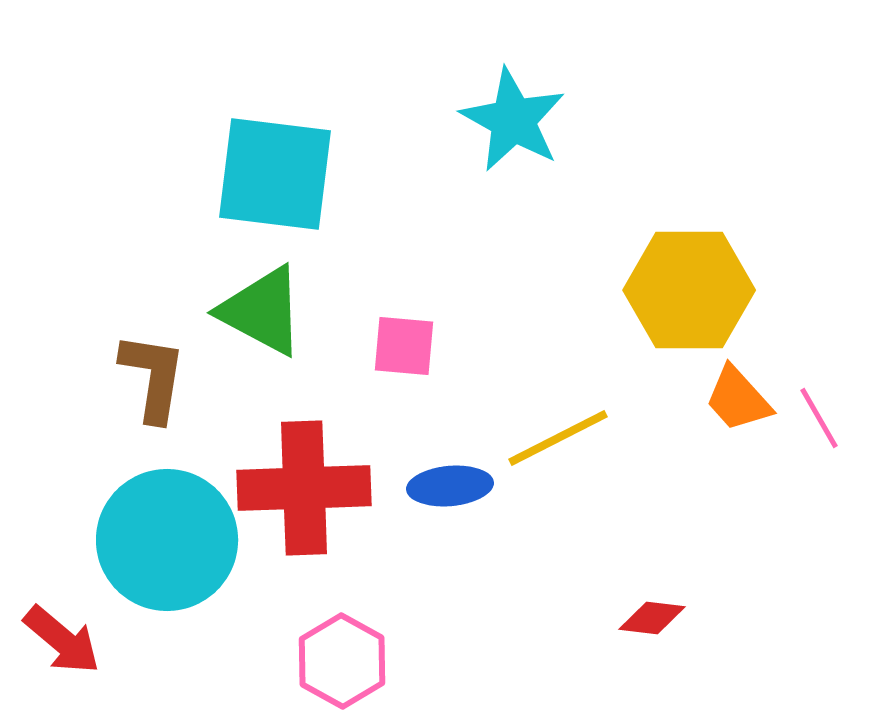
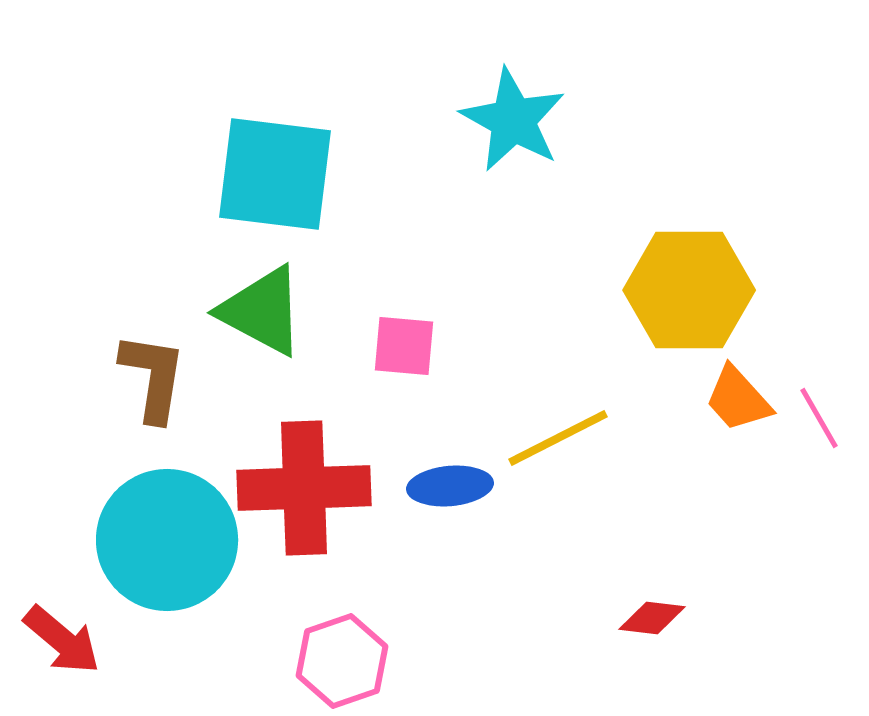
pink hexagon: rotated 12 degrees clockwise
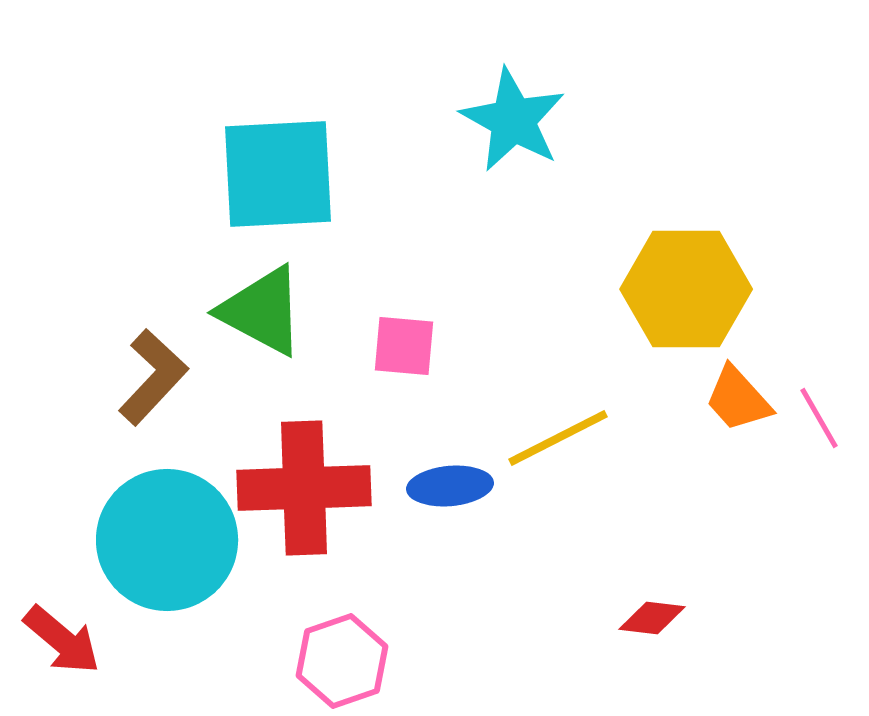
cyan square: moved 3 px right; rotated 10 degrees counterclockwise
yellow hexagon: moved 3 px left, 1 px up
brown L-shape: rotated 34 degrees clockwise
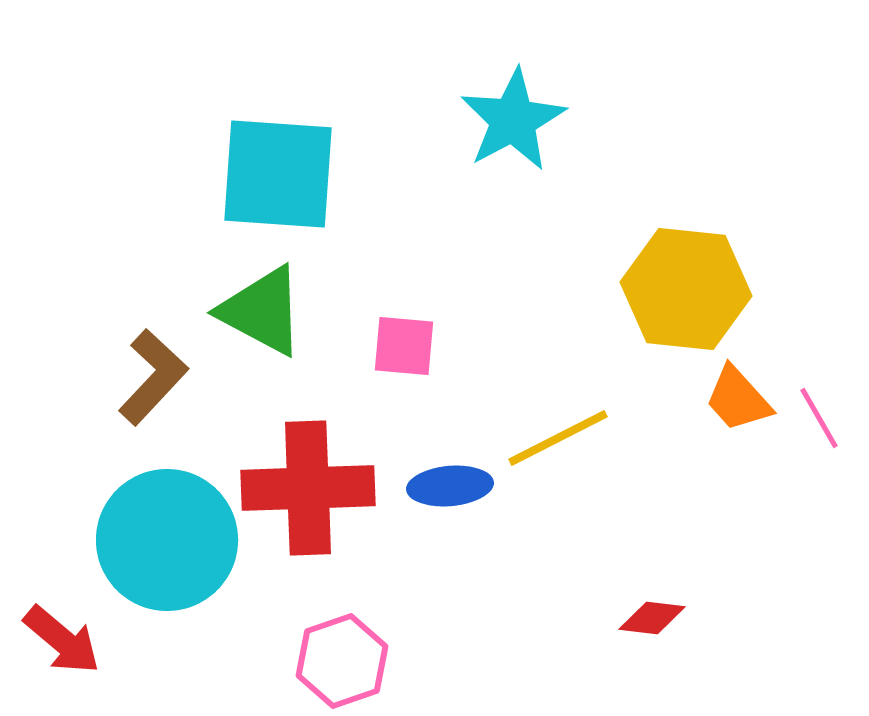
cyan star: rotated 15 degrees clockwise
cyan square: rotated 7 degrees clockwise
yellow hexagon: rotated 6 degrees clockwise
red cross: moved 4 px right
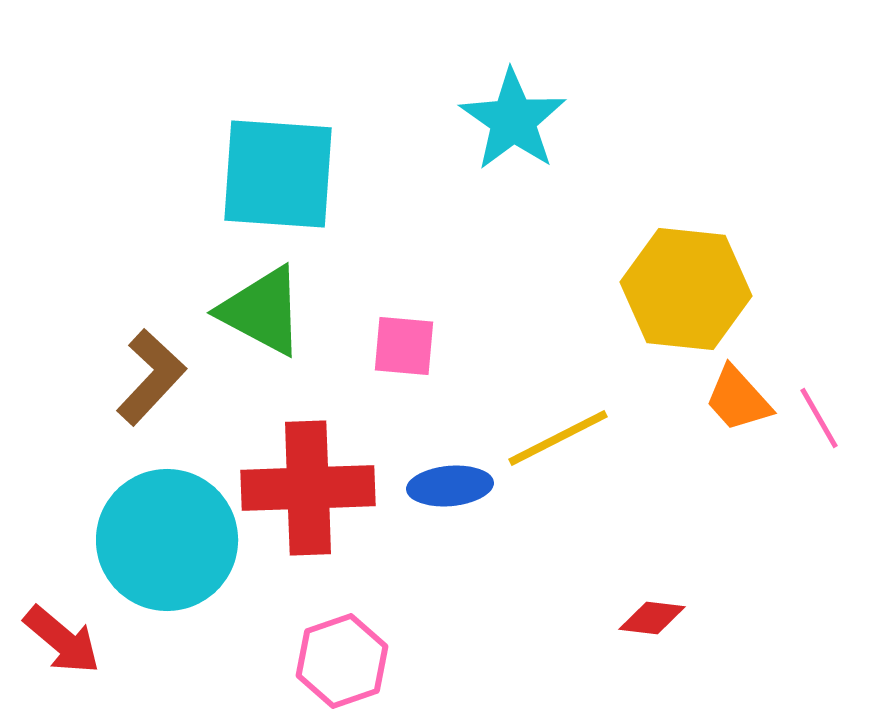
cyan star: rotated 9 degrees counterclockwise
brown L-shape: moved 2 px left
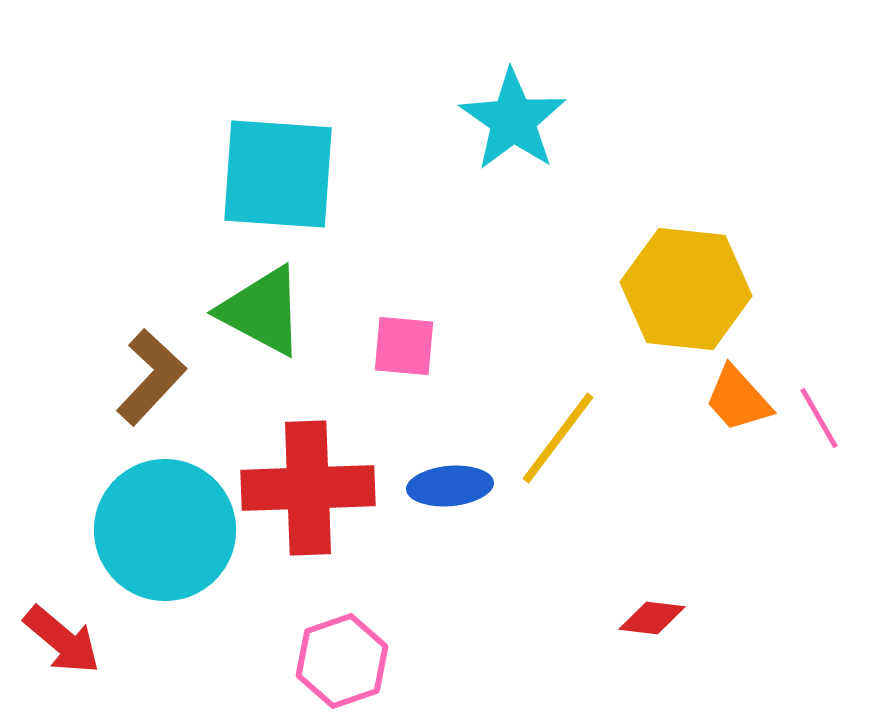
yellow line: rotated 26 degrees counterclockwise
cyan circle: moved 2 px left, 10 px up
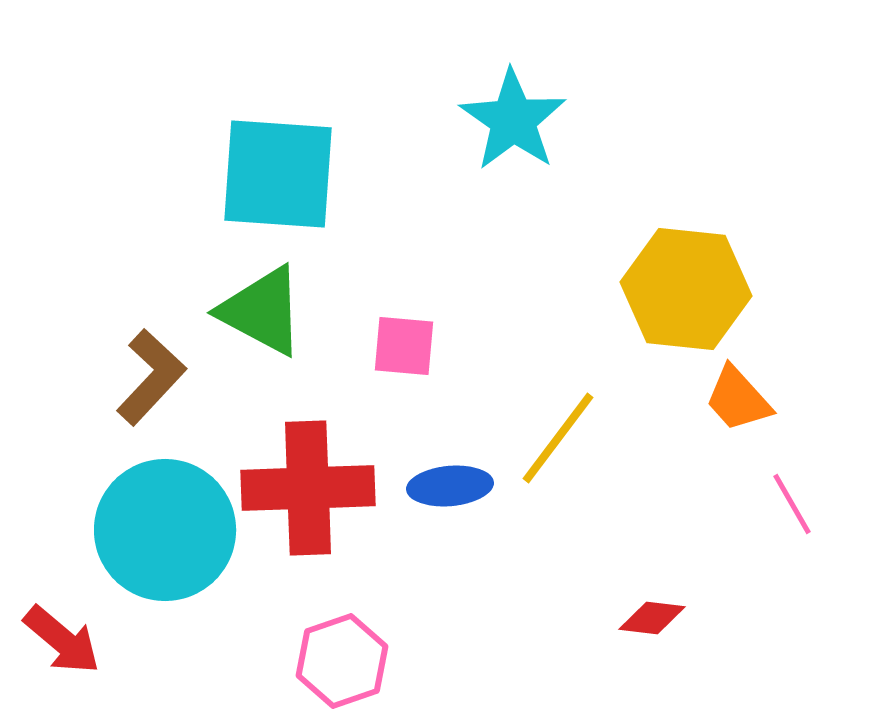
pink line: moved 27 px left, 86 px down
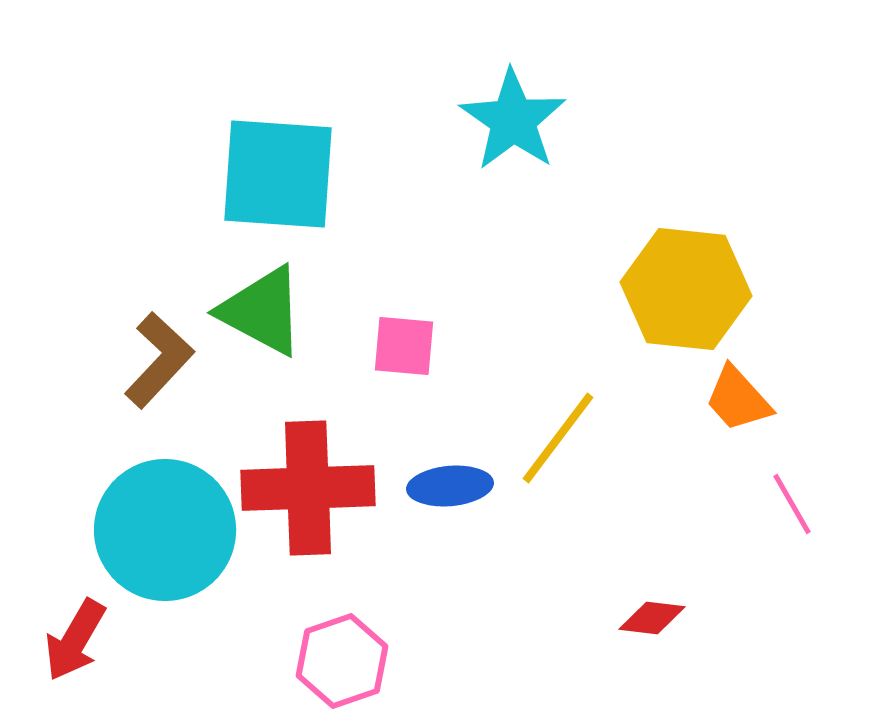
brown L-shape: moved 8 px right, 17 px up
red arrow: moved 13 px right; rotated 80 degrees clockwise
